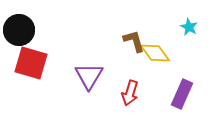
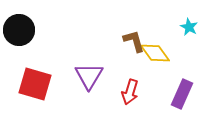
red square: moved 4 px right, 21 px down
red arrow: moved 1 px up
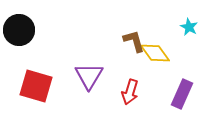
red square: moved 1 px right, 2 px down
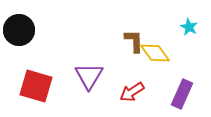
brown L-shape: rotated 15 degrees clockwise
red arrow: moved 2 px right; rotated 40 degrees clockwise
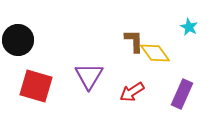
black circle: moved 1 px left, 10 px down
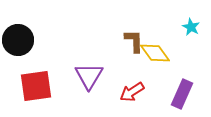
cyan star: moved 2 px right
red square: rotated 24 degrees counterclockwise
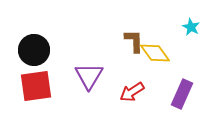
black circle: moved 16 px right, 10 px down
